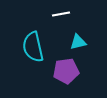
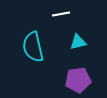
purple pentagon: moved 12 px right, 9 px down
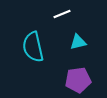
white line: moved 1 px right; rotated 12 degrees counterclockwise
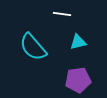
white line: rotated 30 degrees clockwise
cyan semicircle: rotated 28 degrees counterclockwise
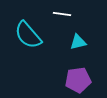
cyan semicircle: moved 5 px left, 12 px up
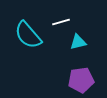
white line: moved 1 px left, 8 px down; rotated 24 degrees counterclockwise
purple pentagon: moved 3 px right
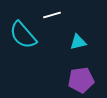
white line: moved 9 px left, 7 px up
cyan semicircle: moved 5 px left
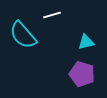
cyan triangle: moved 8 px right
purple pentagon: moved 1 px right, 6 px up; rotated 25 degrees clockwise
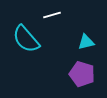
cyan semicircle: moved 3 px right, 4 px down
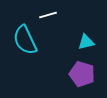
white line: moved 4 px left
cyan semicircle: moved 1 px left, 1 px down; rotated 16 degrees clockwise
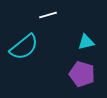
cyan semicircle: moved 1 px left, 7 px down; rotated 104 degrees counterclockwise
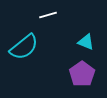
cyan triangle: rotated 36 degrees clockwise
purple pentagon: rotated 20 degrees clockwise
